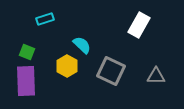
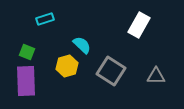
yellow hexagon: rotated 15 degrees clockwise
gray square: rotated 8 degrees clockwise
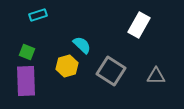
cyan rectangle: moved 7 px left, 4 px up
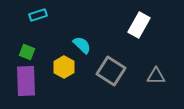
yellow hexagon: moved 3 px left, 1 px down; rotated 15 degrees counterclockwise
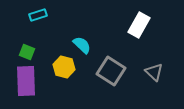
yellow hexagon: rotated 15 degrees counterclockwise
gray triangle: moved 2 px left, 4 px up; rotated 42 degrees clockwise
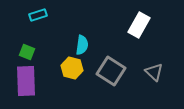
cyan semicircle: rotated 54 degrees clockwise
yellow hexagon: moved 8 px right, 1 px down
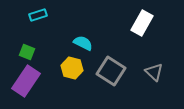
white rectangle: moved 3 px right, 2 px up
cyan semicircle: moved 1 px right, 2 px up; rotated 72 degrees counterclockwise
purple rectangle: rotated 36 degrees clockwise
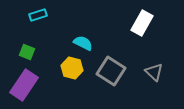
purple rectangle: moved 2 px left, 4 px down
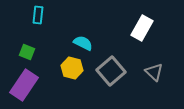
cyan rectangle: rotated 66 degrees counterclockwise
white rectangle: moved 5 px down
gray square: rotated 16 degrees clockwise
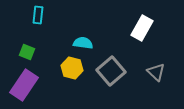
cyan semicircle: rotated 18 degrees counterclockwise
gray triangle: moved 2 px right
